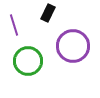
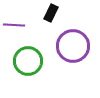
black rectangle: moved 3 px right
purple line: rotated 70 degrees counterclockwise
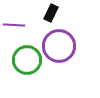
purple circle: moved 14 px left
green circle: moved 1 px left, 1 px up
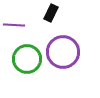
purple circle: moved 4 px right, 6 px down
green circle: moved 1 px up
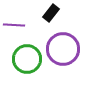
black rectangle: rotated 12 degrees clockwise
purple circle: moved 3 px up
